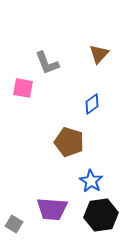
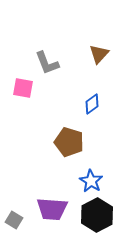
black hexagon: moved 4 px left; rotated 20 degrees counterclockwise
gray square: moved 4 px up
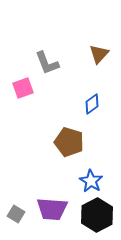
pink square: rotated 30 degrees counterclockwise
gray square: moved 2 px right, 6 px up
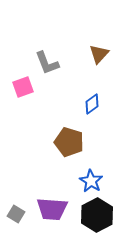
pink square: moved 1 px up
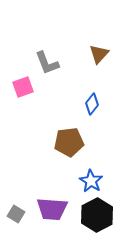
blue diamond: rotated 15 degrees counterclockwise
brown pentagon: rotated 24 degrees counterclockwise
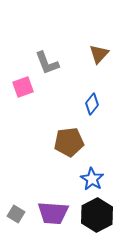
blue star: moved 1 px right, 2 px up
purple trapezoid: moved 1 px right, 4 px down
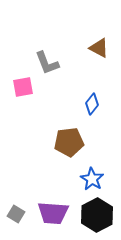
brown triangle: moved 6 px up; rotated 45 degrees counterclockwise
pink square: rotated 10 degrees clockwise
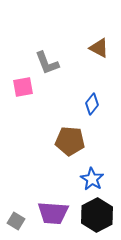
brown pentagon: moved 1 px right, 1 px up; rotated 12 degrees clockwise
gray square: moved 7 px down
